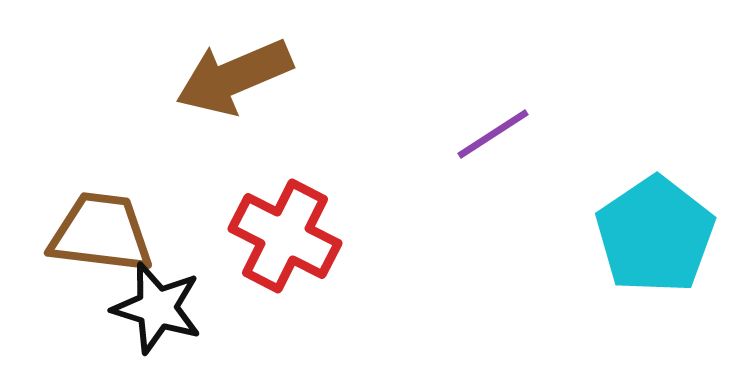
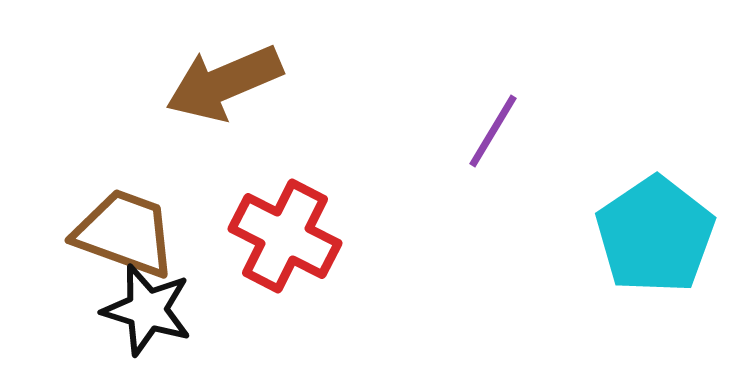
brown arrow: moved 10 px left, 6 px down
purple line: moved 3 px up; rotated 26 degrees counterclockwise
brown trapezoid: moved 24 px right; rotated 13 degrees clockwise
black star: moved 10 px left, 2 px down
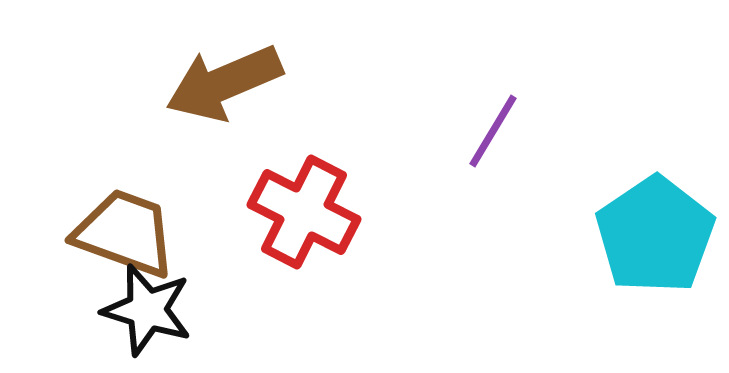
red cross: moved 19 px right, 24 px up
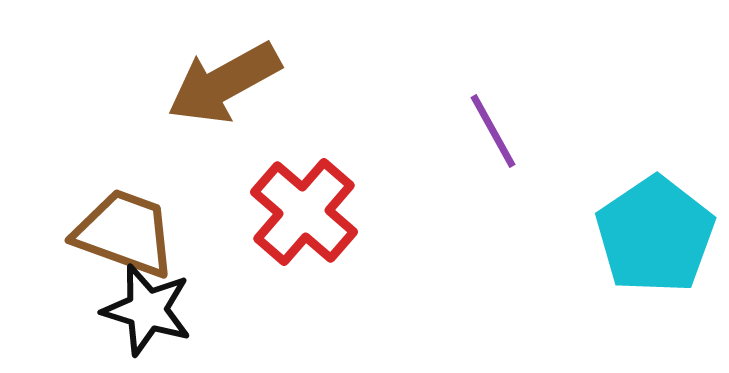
brown arrow: rotated 6 degrees counterclockwise
purple line: rotated 60 degrees counterclockwise
red cross: rotated 14 degrees clockwise
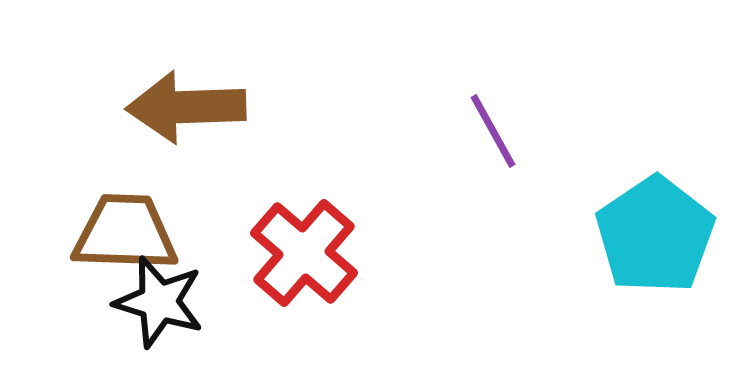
brown arrow: moved 38 px left, 24 px down; rotated 27 degrees clockwise
red cross: moved 41 px down
brown trapezoid: rotated 18 degrees counterclockwise
black star: moved 12 px right, 8 px up
